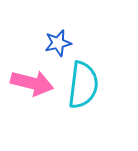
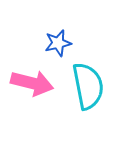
cyan semicircle: moved 5 px right, 1 px down; rotated 18 degrees counterclockwise
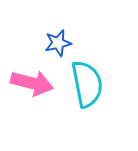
cyan semicircle: moved 1 px left, 2 px up
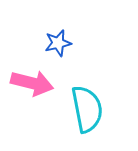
cyan semicircle: moved 25 px down
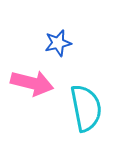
cyan semicircle: moved 1 px left, 1 px up
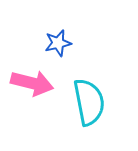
cyan semicircle: moved 3 px right, 6 px up
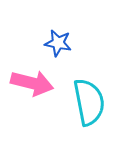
blue star: rotated 24 degrees clockwise
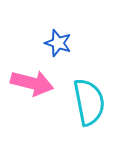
blue star: rotated 8 degrees clockwise
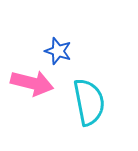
blue star: moved 8 px down
